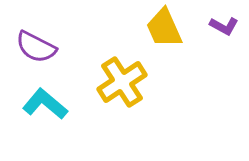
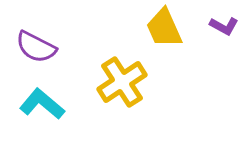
cyan L-shape: moved 3 px left
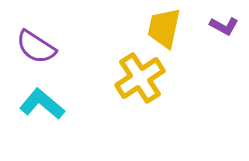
yellow trapezoid: rotated 36 degrees clockwise
purple semicircle: rotated 6 degrees clockwise
yellow cross: moved 18 px right, 4 px up
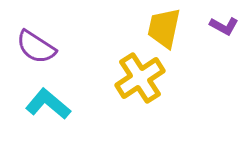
cyan L-shape: moved 6 px right
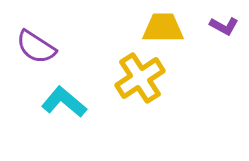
yellow trapezoid: moved 1 px left; rotated 78 degrees clockwise
cyan L-shape: moved 16 px right, 2 px up
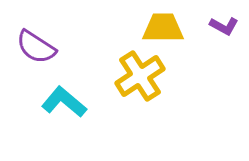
yellow cross: moved 2 px up
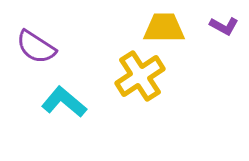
yellow trapezoid: moved 1 px right
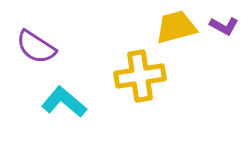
yellow trapezoid: moved 12 px right, 1 px up; rotated 15 degrees counterclockwise
yellow cross: rotated 24 degrees clockwise
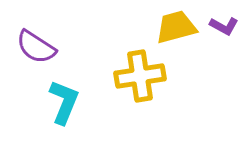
cyan L-shape: rotated 72 degrees clockwise
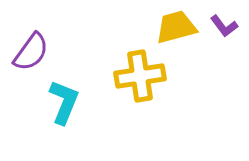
purple L-shape: rotated 24 degrees clockwise
purple semicircle: moved 5 px left, 5 px down; rotated 87 degrees counterclockwise
